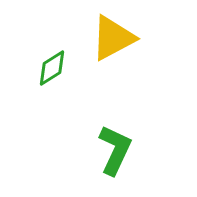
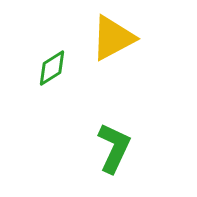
green L-shape: moved 1 px left, 2 px up
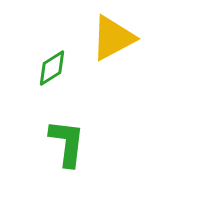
green L-shape: moved 47 px left, 5 px up; rotated 18 degrees counterclockwise
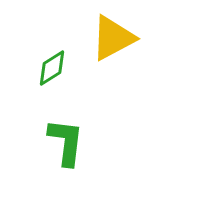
green L-shape: moved 1 px left, 1 px up
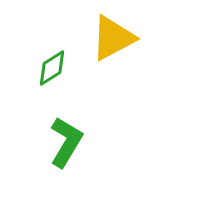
green L-shape: rotated 24 degrees clockwise
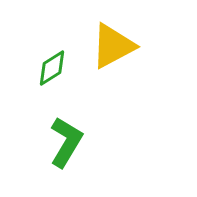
yellow triangle: moved 8 px down
